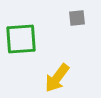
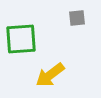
yellow arrow: moved 7 px left, 3 px up; rotated 16 degrees clockwise
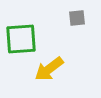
yellow arrow: moved 1 px left, 6 px up
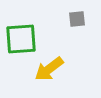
gray square: moved 1 px down
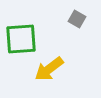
gray square: rotated 36 degrees clockwise
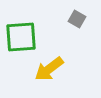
green square: moved 2 px up
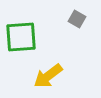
yellow arrow: moved 1 px left, 7 px down
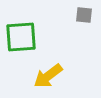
gray square: moved 7 px right, 4 px up; rotated 24 degrees counterclockwise
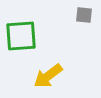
green square: moved 1 px up
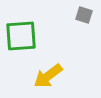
gray square: rotated 12 degrees clockwise
